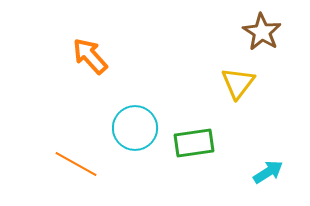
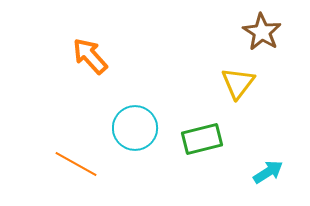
green rectangle: moved 8 px right, 4 px up; rotated 6 degrees counterclockwise
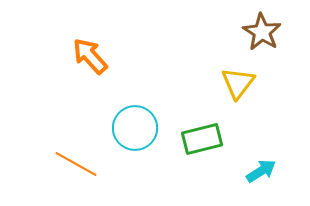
cyan arrow: moved 7 px left, 1 px up
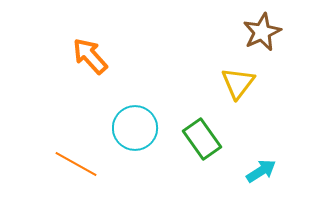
brown star: rotated 15 degrees clockwise
green rectangle: rotated 69 degrees clockwise
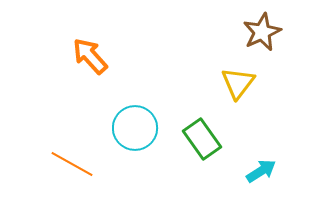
orange line: moved 4 px left
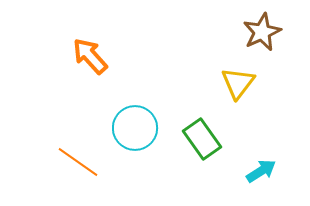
orange line: moved 6 px right, 2 px up; rotated 6 degrees clockwise
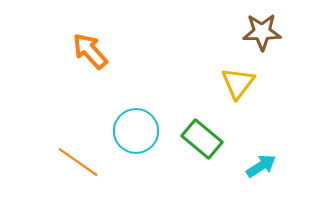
brown star: rotated 24 degrees clockwise
orange arrow: moved 5 px up
cyan circle: moved 1 px right, 3 px down
green rectangle: rotated 15 degrees counterclockwise
cyan arrow: moved 5 px up
